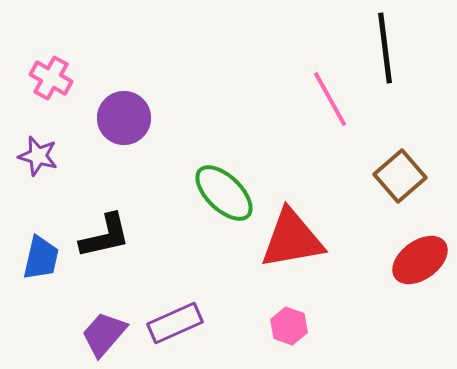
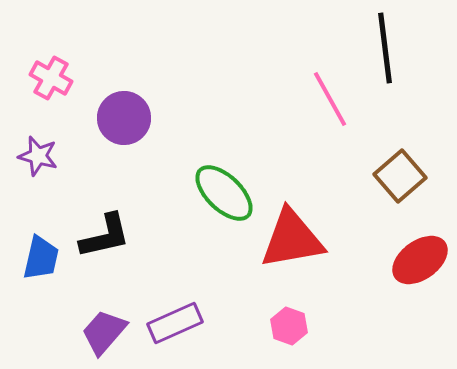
purple trapezoid: moved 2 px up
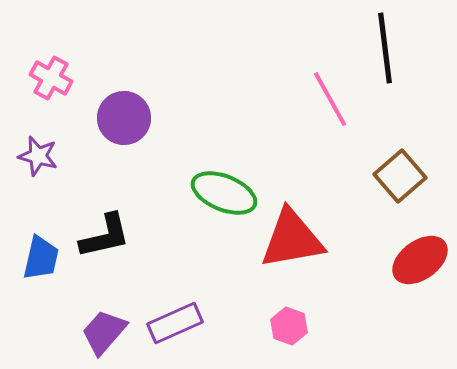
green ellipse: rotated 22 degrees counterclockwise
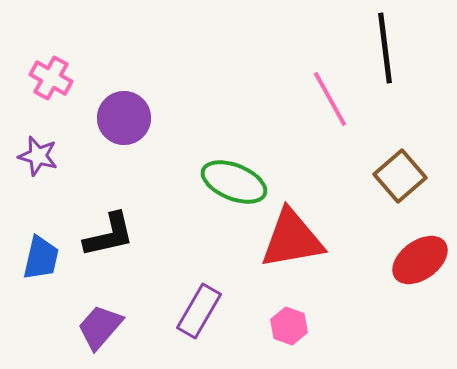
green ellipse: moved 10 px right, 11 px up
black L-shape: moved 4 px right, 1 px up
purple rectangle: moved 24 px right, 12 px up; rotated 36 degrees counterclockwise
purple trapezoid: moved 4 px left, 5 px up
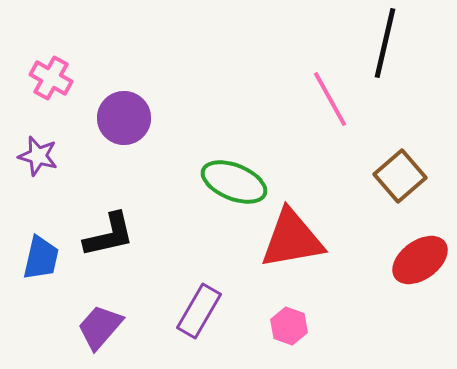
black line: moved 5 px up; rotated 20 degrees clockwise
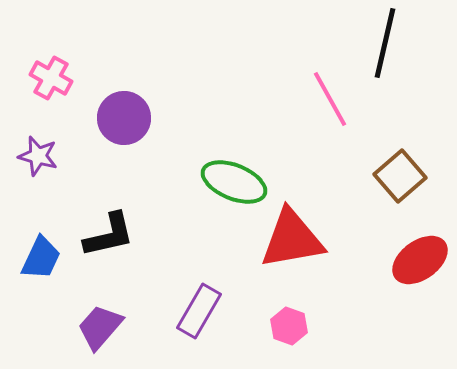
blue trapezoid: rotated 12 degrees clockwise
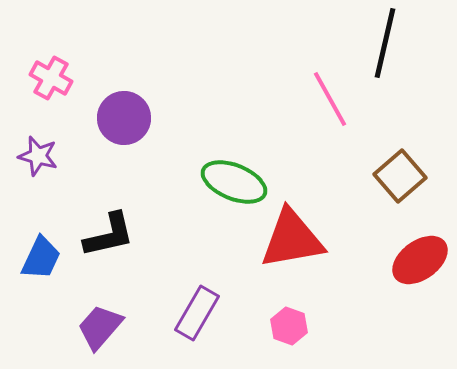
purple rectangle: moved 2 px left, 2 px down
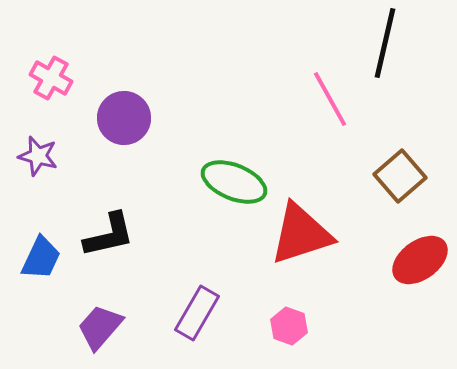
red triangle: moved 9 px right, 5 px up; rotated 8 degrees counterclockwise
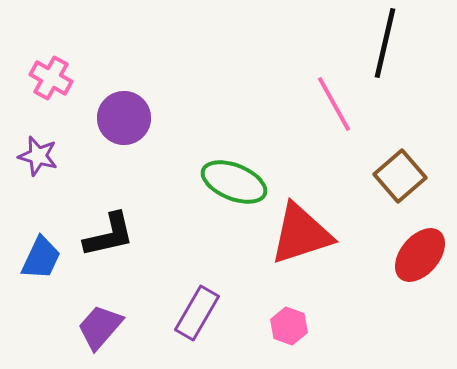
pink line: moved 4 px right, 5 px down
red ellipse: moved 5 px up; rotated 14 degrees counterclockwise
